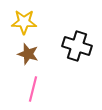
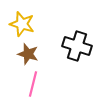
yellow star: moved 2 px left, 2 px down; rotated 15 degrees clockwise
pink line: moved 5 px up
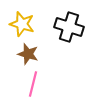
black cross: moved 8 px left, 19 px up
